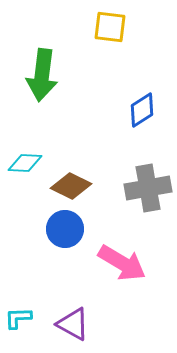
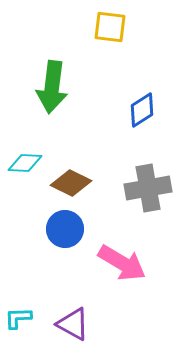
green arrow: moved 10 px right, 12 px down
brown diamond: moved 3 px up
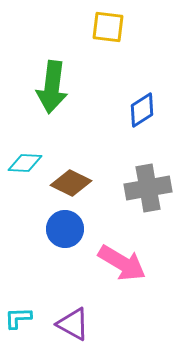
yellow square: moved 2 px left
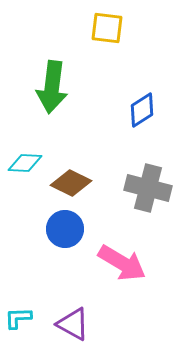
yellow square: moved 1 px left, 1 px down
gray cross: rotated 24 degrees clockwise
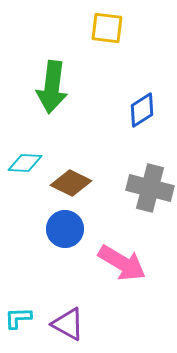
gray cross: moved 2 px right
purple triangle: moved 5 px left
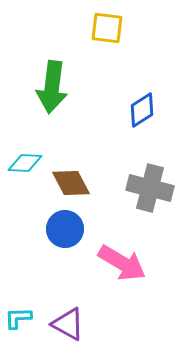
brown diamond: rotated 36 degrees clockwise
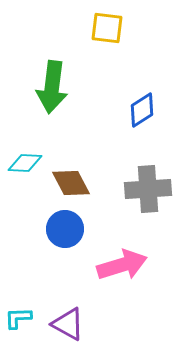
gray cross: moved 2 px left, 1 px down; rotated 18 degrees counterclockwise
pink arrow: moved 2 px down; rotated 48 degrees counterclockwise
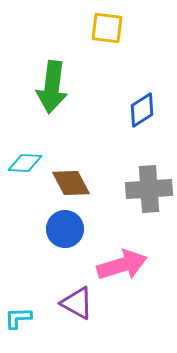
gray cross: moved 1 px right
purple triangle: moved 9 px right, 21 px up
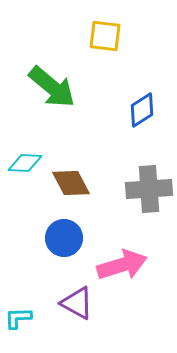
yellow square: moved 2 px left, 8 px down
green arrow: rotated 57 degrees counterclockwise
blue circle: moved 1 px left, 9 px down
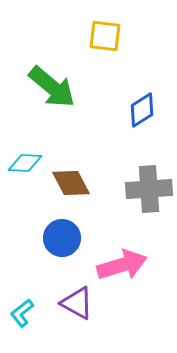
blue circle: moved 2 px left
cyan L-shape: moved 4 px right, 5 px up; rotated 36 degrees counterclockwise
